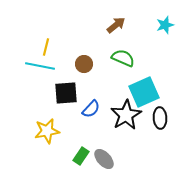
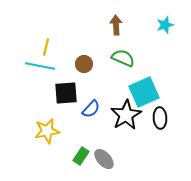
brown arrow: rotated 54 degrees counterclockwise
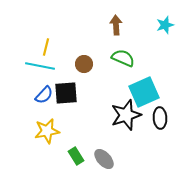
blue semicircle: moved 47 px left, 14 px up
black star: rotated 12 degrees clockwise
green rectangle: moved 5 px left; rotated 66 degrees counterclockwise
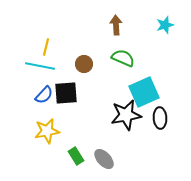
black star: rotated 8 degrees clockwise
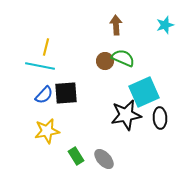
brown circle: moved 21 px right, 3 px up
